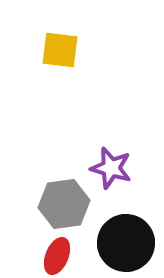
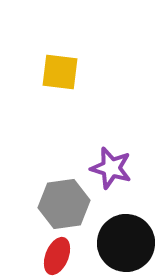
yellow square: moved 22 px down
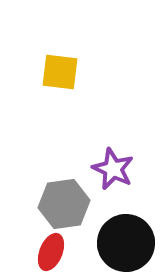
purple star: moved 2 px right, 1 px down; rotated 9 degrees clockwise
red ellipse: moved 6 px left, 4 px up
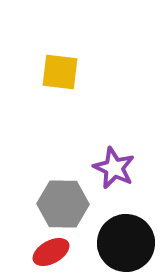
purple star: moved 1 px right, 1 px up
gray hexagon: moved 1 px left; rotated 9 degrees clockwise
red ellipse: rotated 39 degrees clockwise
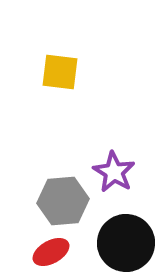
purple star: moved 4 px down; rotated 6 degrees clockwise
gray hexagon: moved 3 px up; rotated 6 degrees counterclockwise
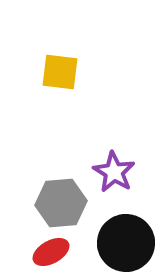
gray hexagon: moved 2 px left, 2 px down
